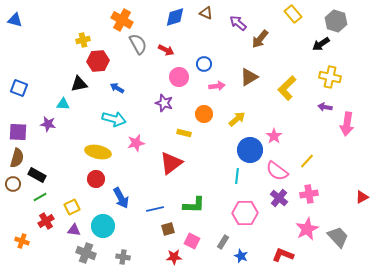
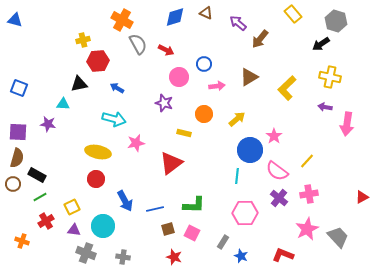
blue arrow at (121, 198): moved 4 px right, 3 px down
pink square at (192, 241): moved 8 px up
red star at (174, 257): rotated 21 degrees clockwise
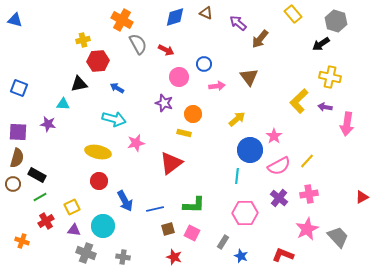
brown triangle at (249, 77): rotated 36 degrees counterclockwise
yellow L-shape at (287, 88): moved 12 px right, 13 px down
orange circle at (204, 114): moved 11 px left
pink semicircle at (277, 171): moved 2 px right, 5 px up; rotated 65 degrees counterclockwise
red circle at (96, 179): moved 3 px right, 2 px down
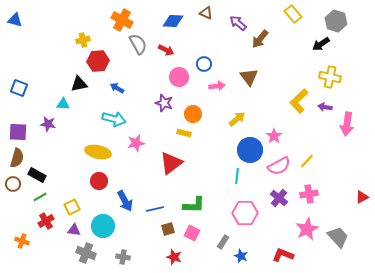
blue diamond at (175, 17): moved 2 px left, 4 px down; rotated 20 degrees clockwise
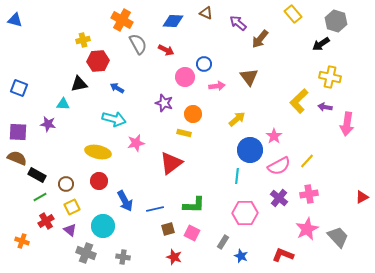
pink circle at (179, 77): moved 6 px right
brown semicircle at (17, 158): rotated 84 degrees counterclockwise
brown circle at (13, 184): moved 53 px right
purple triangle at (74, 230): moved 4 px left; rotated 32 degrees clockwise
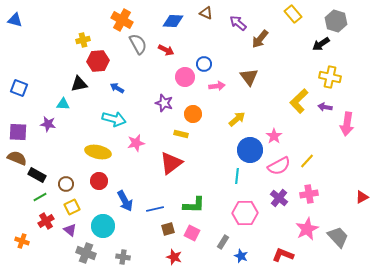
yellow rectangle at (184, 133): moved 3 px left, 1 px down
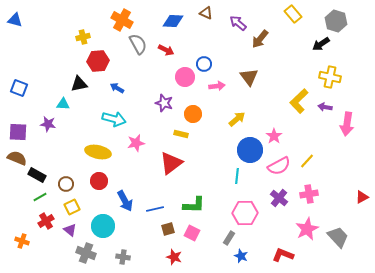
yellow cross at (83, 40): moved 3 px up
gray rectangle at (223, 242): moved 6 px right, 4 px up
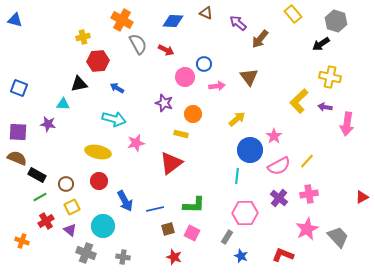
gray rectangle at (229, 238): moved 2 px left, 1 px up
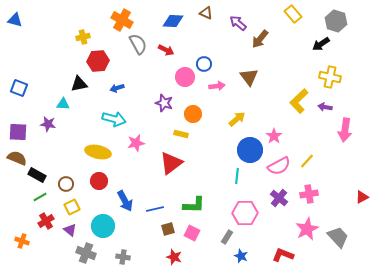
blue arrow at (117, 88): rotated 48 degrees counterclockwise
pink arrow at (347, 124): moved 2 px left, 6 px down
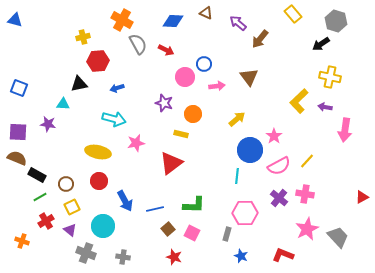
pink cross at (309, 194): moved 4 px left; rotated 18 degrees clockwise
brown square at (168, 229): rotated 24 degrees counterclockwise
gray rectangle at (227, 237): moved 3 px up; rotated 16 degrees counterclockwise
